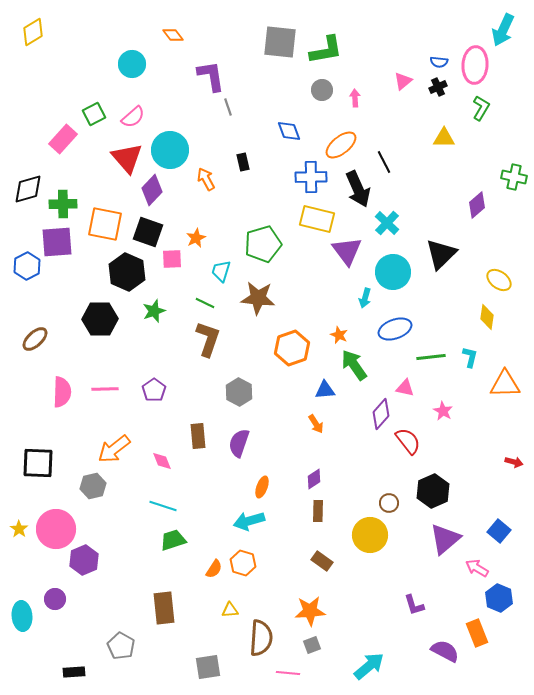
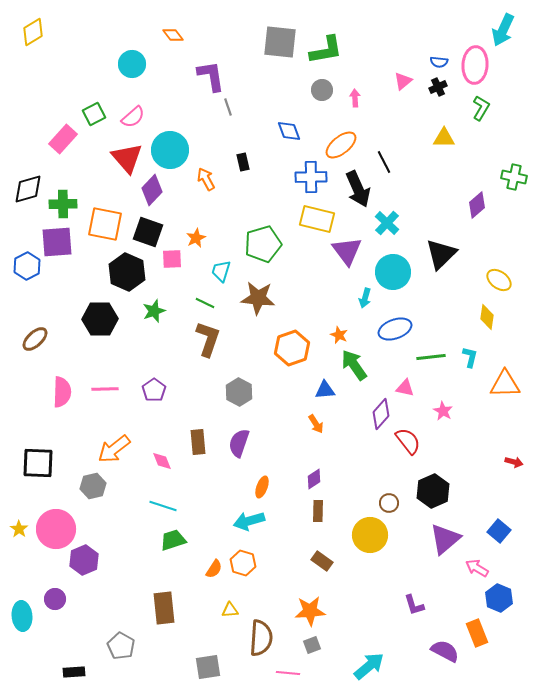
brown rectangle at (198, 436): moved 6 px down
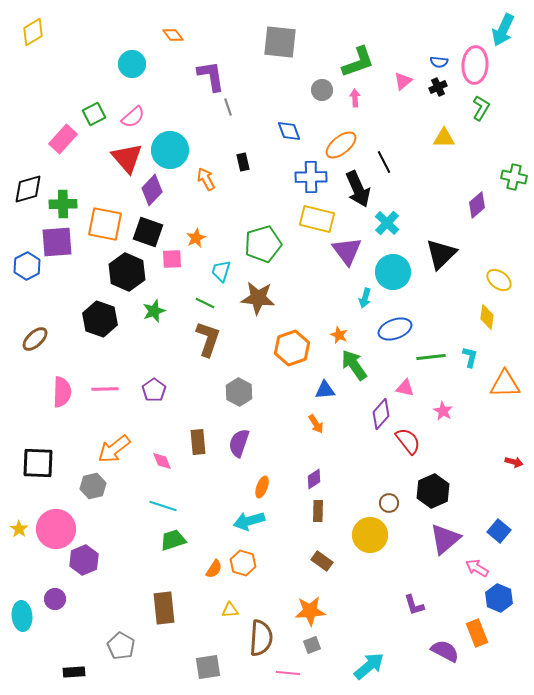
green L-shape at (326, 50): moved 32 px right, 12 px down; rotated 9 degrees counterclockwise
black hexagon at (100, 319): rotated 20 degrees clockwise
